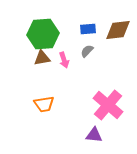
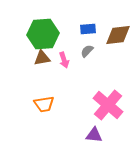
brown diamond: moved 5 px down
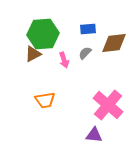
brown diamond: moved 4 px left, 8 px down
gray semicircle: moved 2 px left, 2 px down
brown triangle: moved 9 px left, 4 px up; rotated 18 degrees counterclockwise
orange trapezoid: moved 1 px right, 4 px up
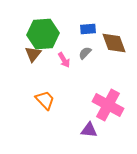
brown diamond: rotated 76 degrees clockwise
brown triangle: rotated 24 degrees counterclockwise
pink arrow: rotated 14 degrees counterclockwise
orange trapezoid: rotated 125 degrees counterclockwise
pink cross: rotated 12 degrees counterclockwise
purple triangle: moved 5 px left, 5 px up
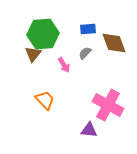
pink arrow: moved 5 px down
